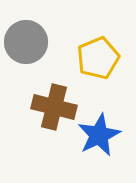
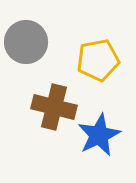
yellow pentagon: moved 2 px down; rotated 12 degrees clockwise
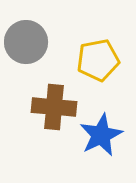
brown cross: rotated 9 degrees counterclockwise
blue star: moved 2 px right
